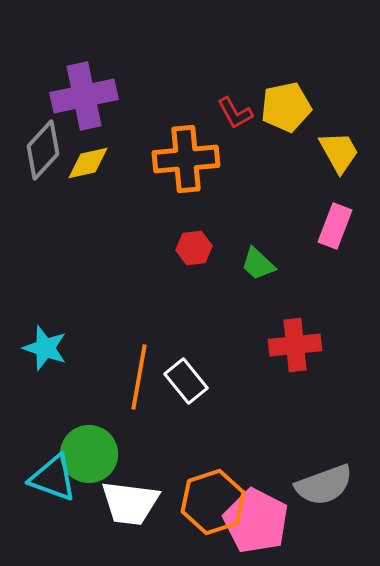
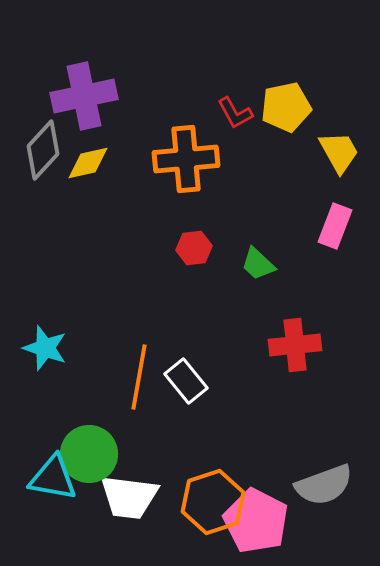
cyan triangle: rotated 10 degrees counterclockwise
white trapezoid: moved 1 px left, 6 px up
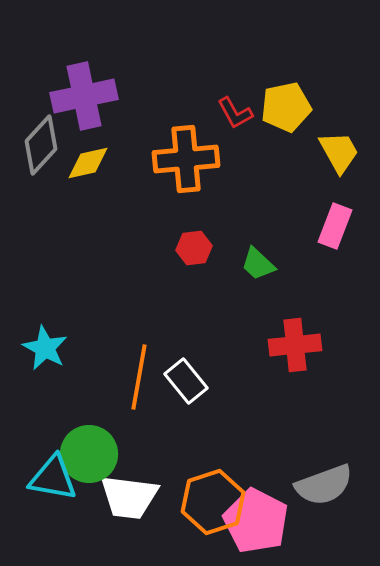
gray diamond: moved 2 px left, 5 px up
cyan star: rotated 9 degrees clockwise
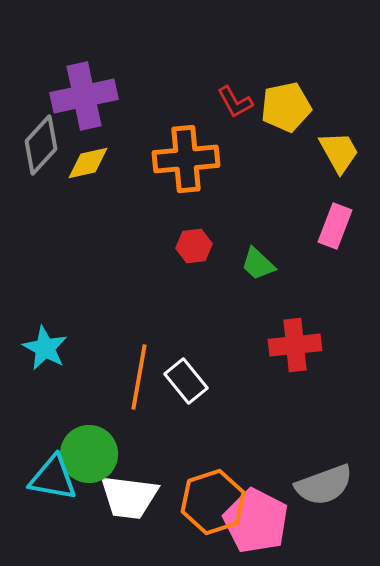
red L-shape: moved 11 px up
red hexagon: moved 2 px up
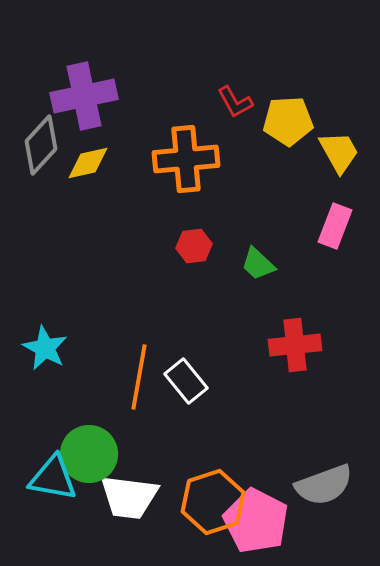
yellow pentagon: moved 2 px right, 14 px down; rotated 9 degrees clockwise
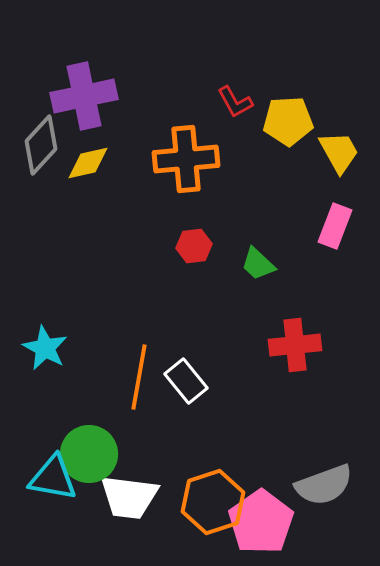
pink pentagon: moved 5 px right, 1 px down; rotated 10 degrees clockwise
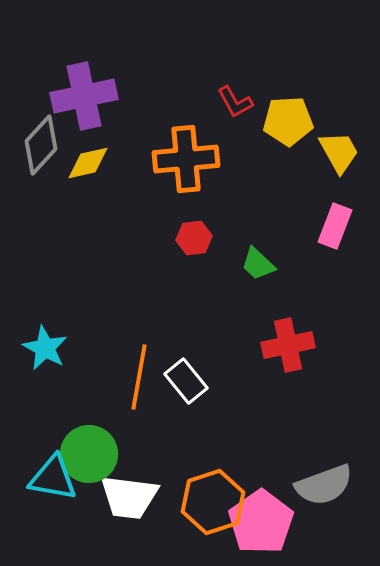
red hexagon: moved 8 px up
red cross: moved 7 px left; rotated 6 degrees counterclockwise
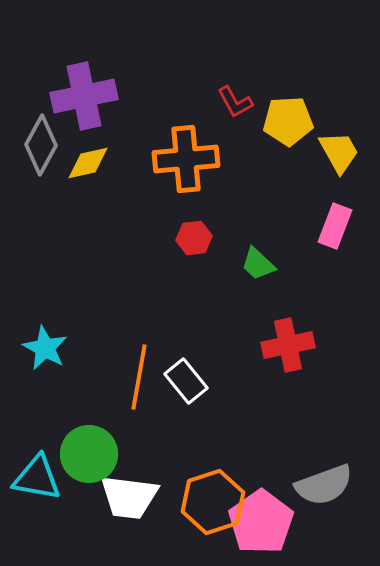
gray diamond: rotated 14 degrees counterclockwise
cyan triangle: moved 16 px left
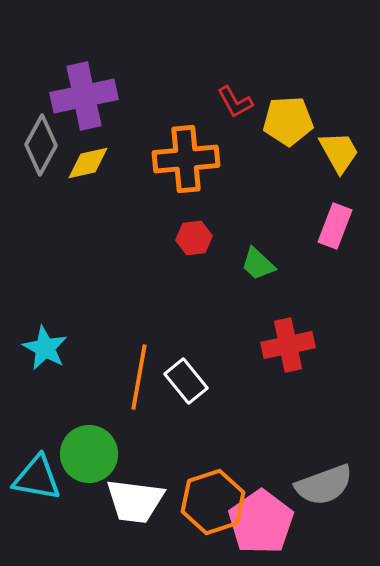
white trapezoid: moved 6 px right, 4 px down
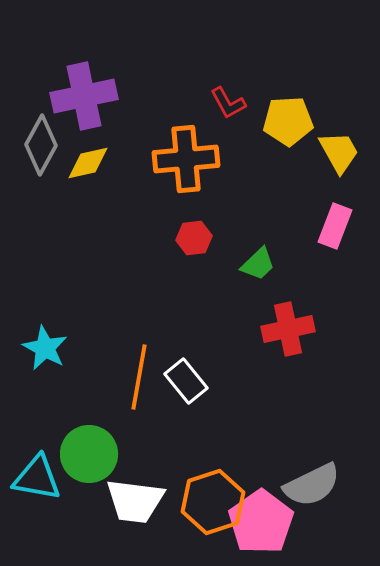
red L-shape: moved 7 px left, 1 px down
green trapezoid: rotated 87 degrees counterclockwise
red cross: moved 16 px up
gray semicircle: moved 12 px left; rotated 6 degrees counterclockwise
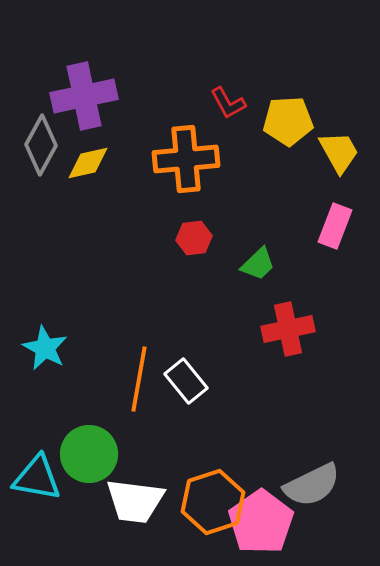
orange line: moved 2 px down
